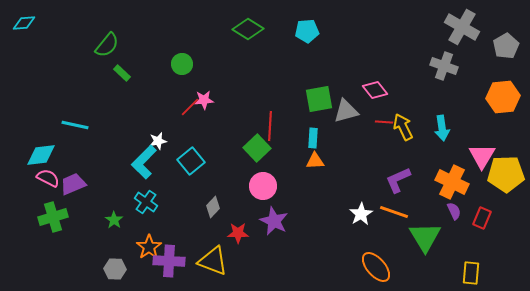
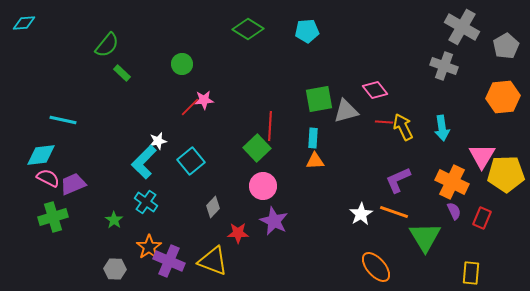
cyan line at (75, 125): moved 12 px left, 5 px up
purple cross at (169, 261): rotated 20 degrees clockwise
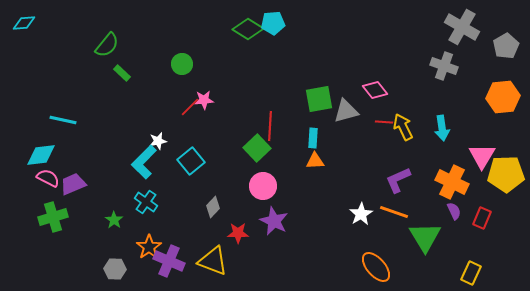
cyan pentagon at (307, 31): moved 34 px left, 8 px up
yellow rectangle at (471, 273): rotated 20 degrees clockwise
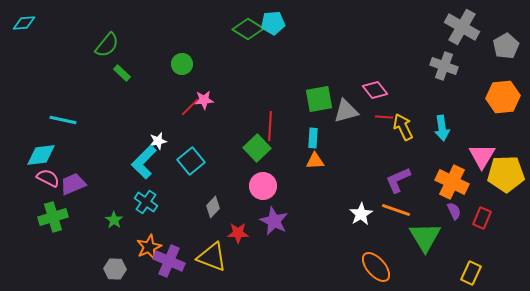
red line at (384, 122): moved 5 px up
orange line at (394, 212): moved 2 px right, 2 px up
orange star at (149, 247): rotated 10 degrees clockwise
yellow triangle at (213, 261): moved 1 px left, 4 px up
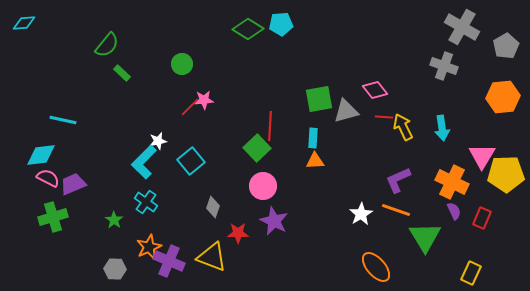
cyan pentagon at (273, 23): moved 8 px right, 1 px down
gray diamond at (213, 207): rotated 25 degrees counterclockwise
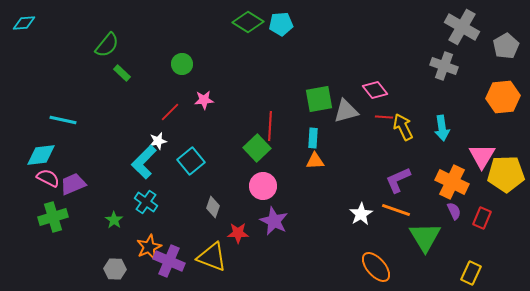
green diamond at (248, 29): moved 7 px up
red line at (190, 107): moved 20 px left, 5 px down
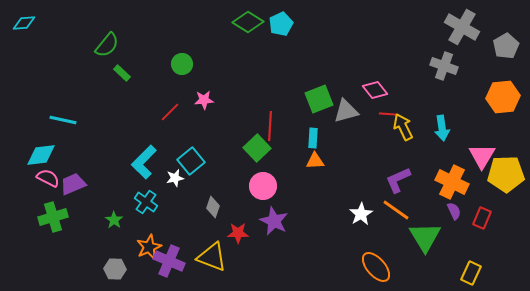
cyan pentagon at (281, 24): rotated 20 degrees counterclockwise
green square at (319, 99): rotated 12 degrees counterclockwise
red line at (384, 117): moved 4 px right, 3 px up
white star at (158, 141): moved 17 px right, 37 px down
orange line at (396, 210): rotated 16 degrees clockwise
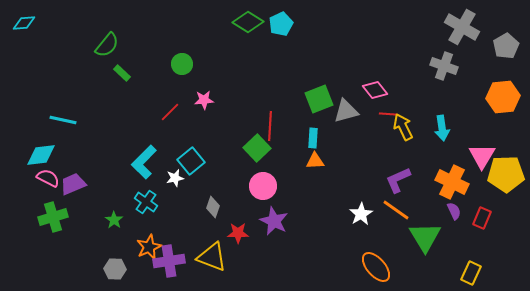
purple cross at (169, 261): rotated 32 degrees counterclockwise
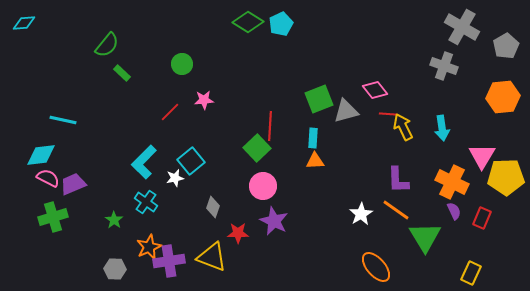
yellow pentagon at (506, 174): moved 3 px down
purple L-shape at (398, 180): rotated 68 degrees counterclockwise
